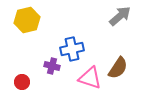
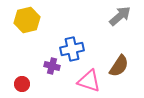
brown semicircle: moved 1 px right, 2 px up
pink triangle: moved 1 px left, 3 px down
red circle: moved 2 px down
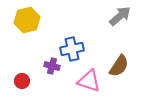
red circle: moved 3 px up
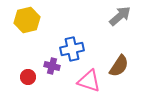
red circle: moved 6 px right, 4 px up
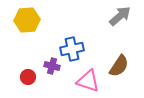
yellow hexagon: rotated 10 degrees clockwise
pink triangle: moved 1 px left
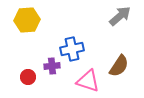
purple cross: rotated 21 degrees counterclockwise
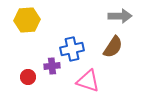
gray arrow: rotated 40 degrees clockwise
brown semicircle: moved 6 px left, 19 px up
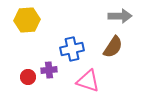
purple cross: moved 3 px left, 4 px down
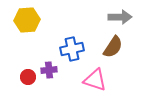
gray arrow: moved 1 px down
pink triangle: moved 7 px right, 1 px up
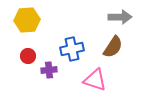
red circle: moved 21 px up
